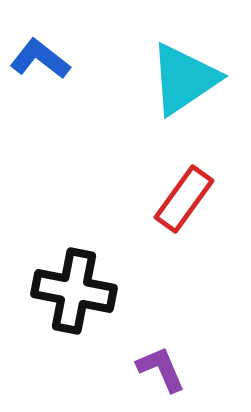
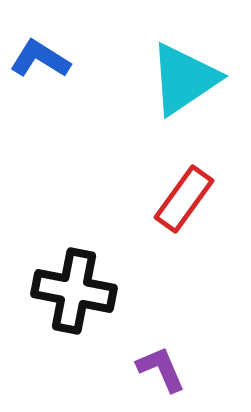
blue L-shape: rotated 6 degrees counterclockwise
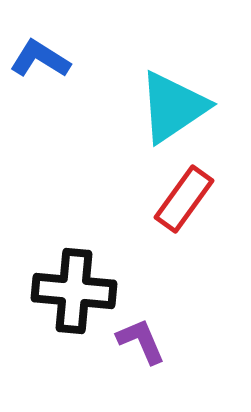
cyan triangle: moved 11 px left, 28 px down
black cross: rotated 6 degrees counterclockwise
purple L-shape: moved 20 px left, 28 px up
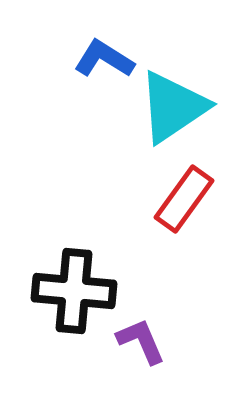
blue L-shape: moved 64 px right
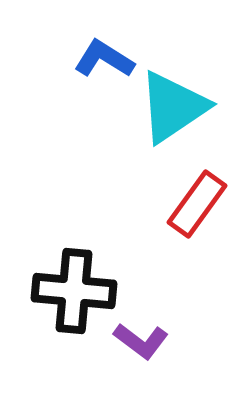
red rectangle: moved 13 px right, 5 px down
purple L-shape: rotated 150 degrees clockwise
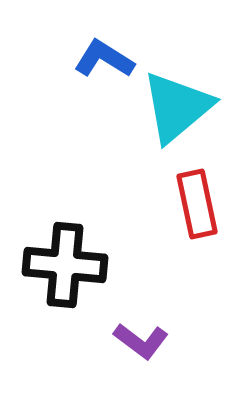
cyan triangle: moved 4 px right; rotated 6 degrees counterclockwise
red rectangle: rotated 48 degrees counterclockwise
black cross: moved 9 px left, 26 px up
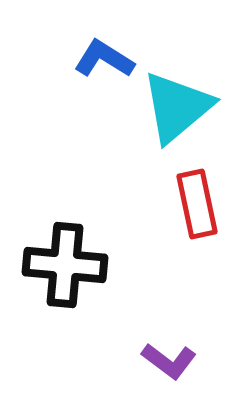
purple L-shape: moved 28 px right, 20 px down
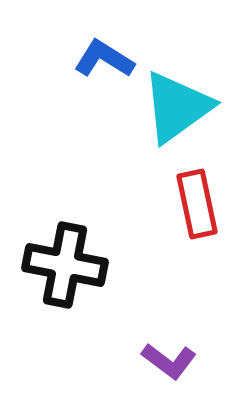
cyan triangle: rotated 4 degrees clockwise
black cross: rotated 6 degrees clockwise
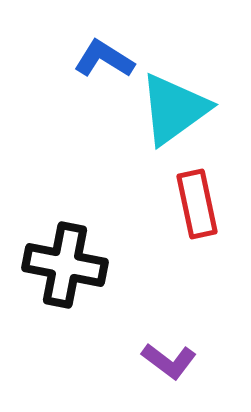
cyan triangle: moved 3 px left, 2 px down
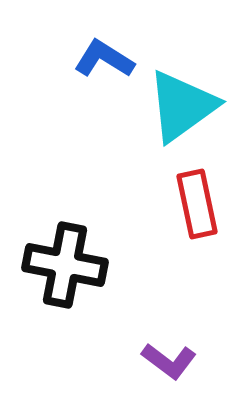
cyan triangle: moved 8 px right, 3 px up
